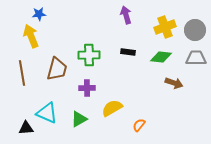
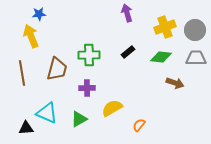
purple arrow: moved 1 px right, 2 px up
black rectangle: rotated 48 degrees counterclockwise
brown arrow: moved 1 px right
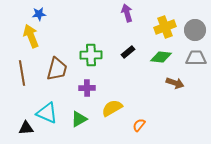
green cross: moved 2 px right
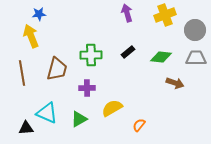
yellow cross: moved 12 px up
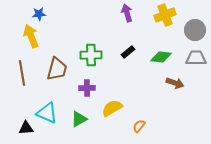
orange semicircle: moved 1 px down
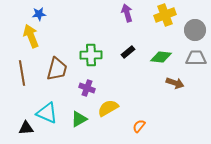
purple cross: rotated 21 degrees clockwise
yellow semicircle: moved 4 px left
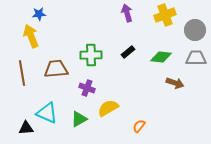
brown trapezoid: moved 1 px left; rotated 110 degrees counterclockwise
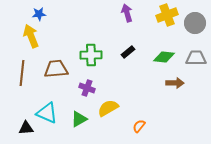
yellow cross: moved 2 px right
gray circle: moved 7 px up
green diamond: moved 3 px right
brown line: rotated 15 degrees clockwise
brown arrow: rotated 18 degrees counterclockwise
